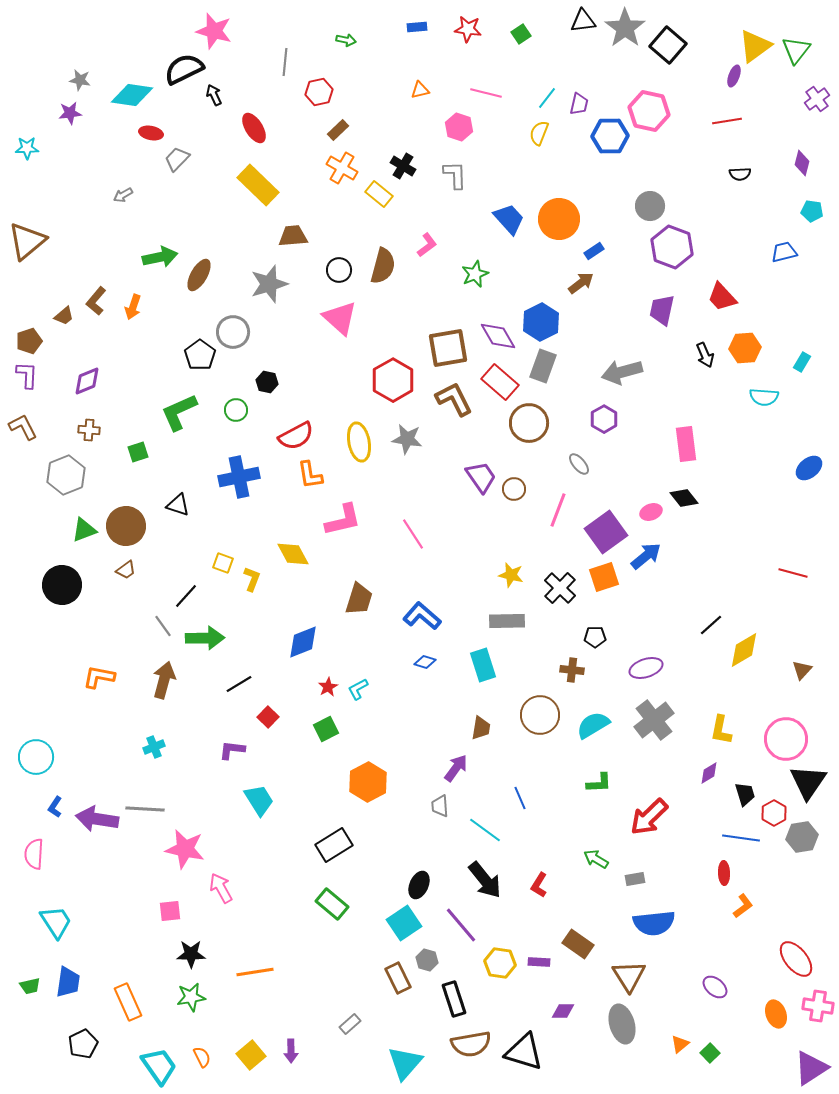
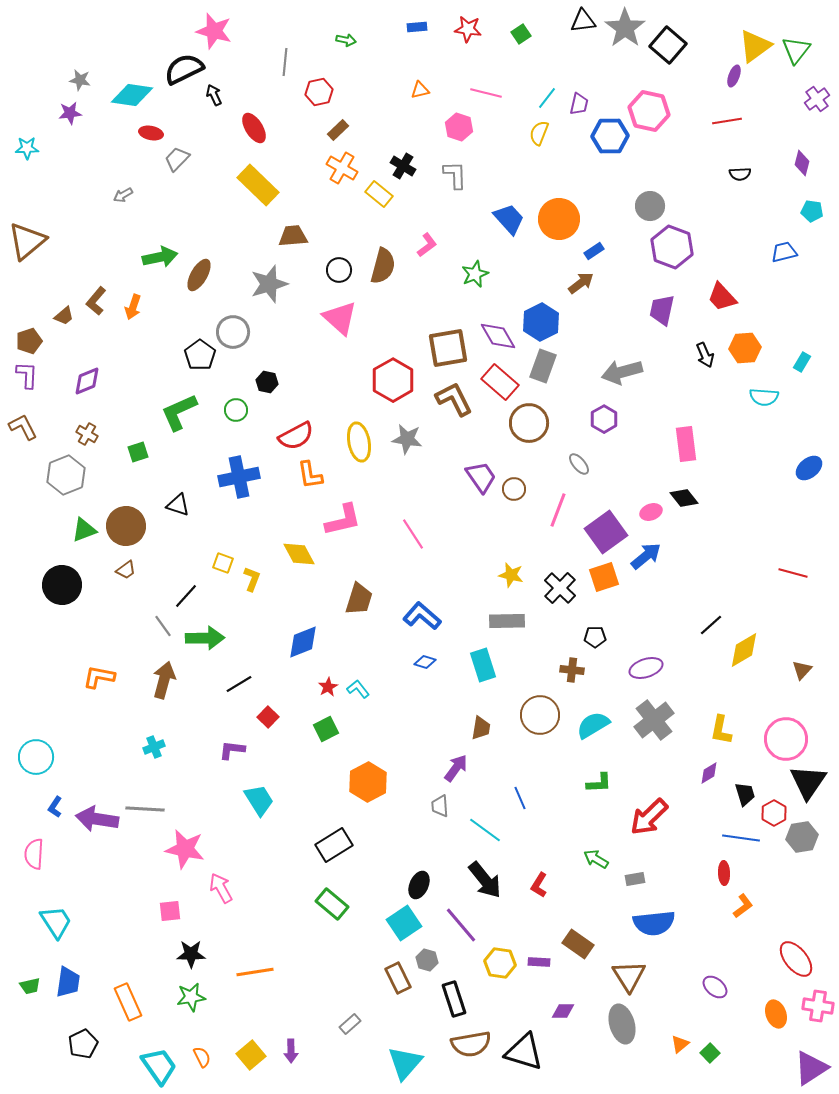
brown cross at (89, 430): moved 2 px left, 4 px down; rotated 25 degrees clockwise
yellow diamond at (293, 554): moved 6 px right
cyan L-shape at (358, 689): rotated 80 degrees clockwise
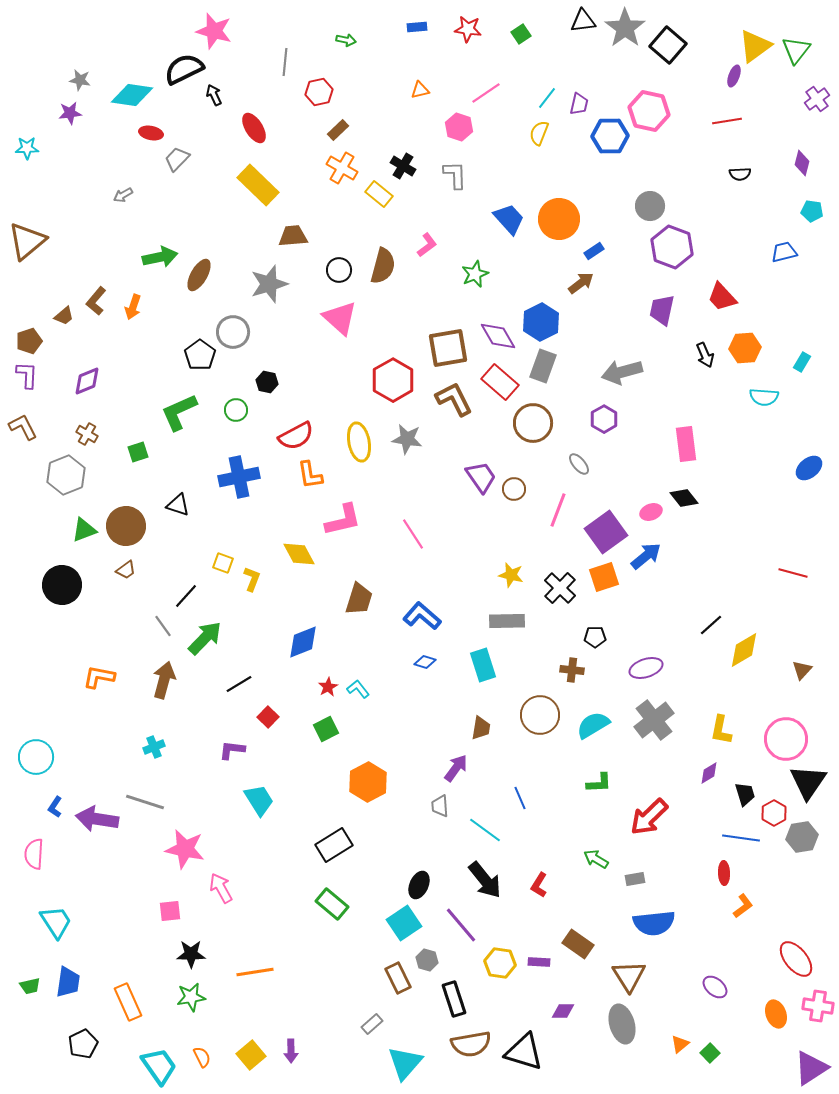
pink line at (486, 93): rotated 48 degrees counterclockwise
brown circle at (529, 423): moved 4 px right
green arrow at (205, 638): rotated 45 degrees counterclockwise
gray line at (145, 809): moved 7 px up; rotated 15 degrees clockwise
gray rectangle at (350, 1024): moved 22 px right
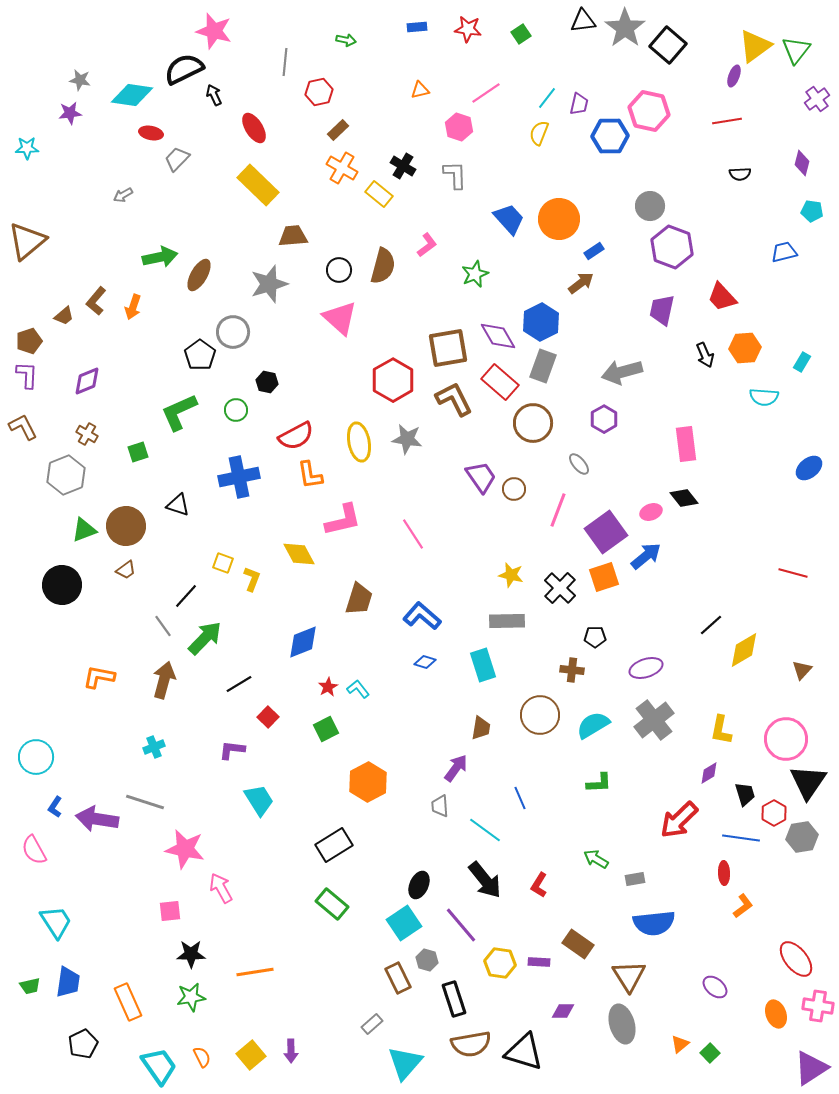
red arrow at (649, 817): moved 30 px right, 3 px down
pink semicircle at (34, 854): moved 4 px up; rotated 32 degrees counterclockwise
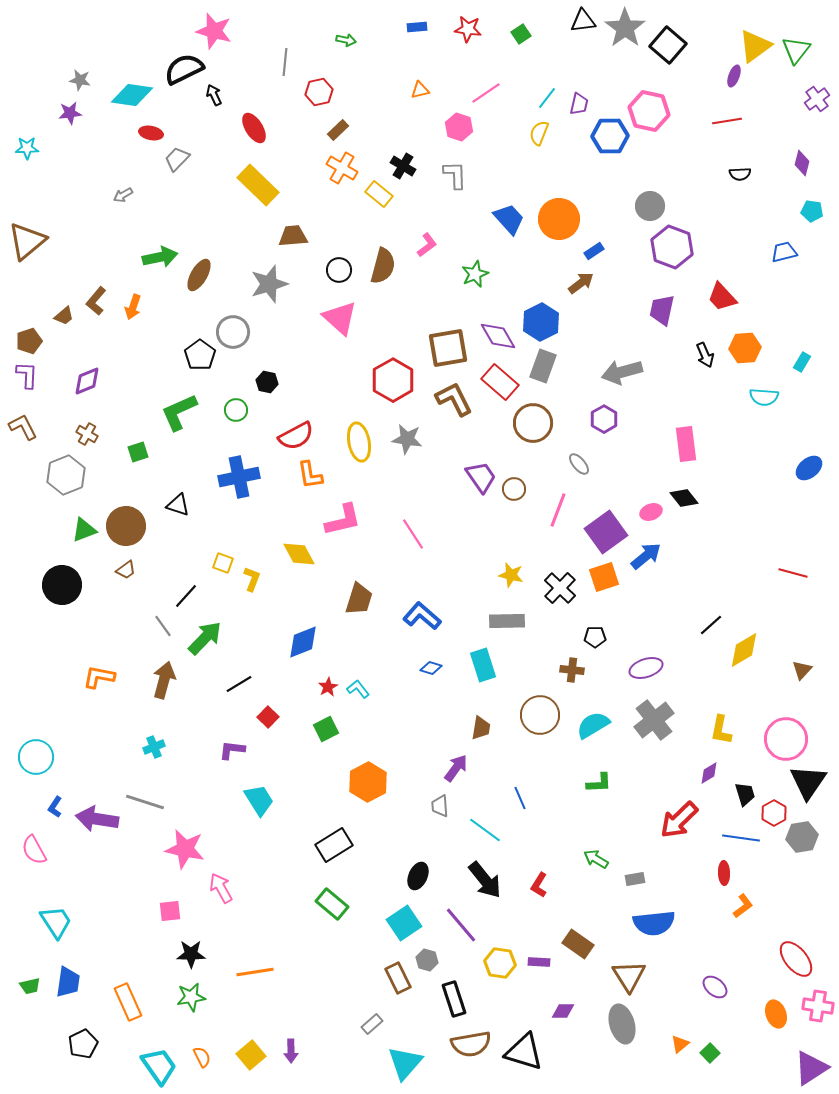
blue diamond at (425, 662): moved 6 px right, 6 px down
black ellipse at (419, 885): moved 1 px left, 9 px up
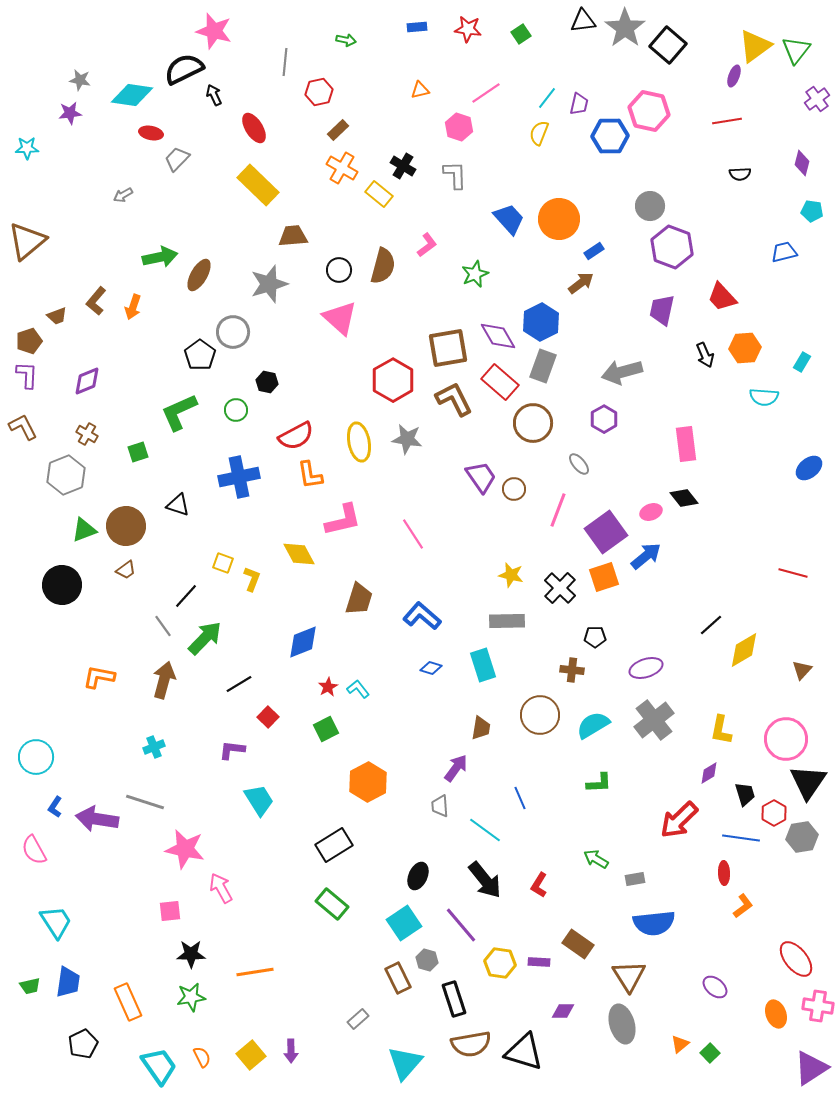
brown trapezoid at (64, 316): moved 7 px left; rotated 20 degrees clockwise
gray rectangle at (372, 1024): moved 14 px left, 5 px up
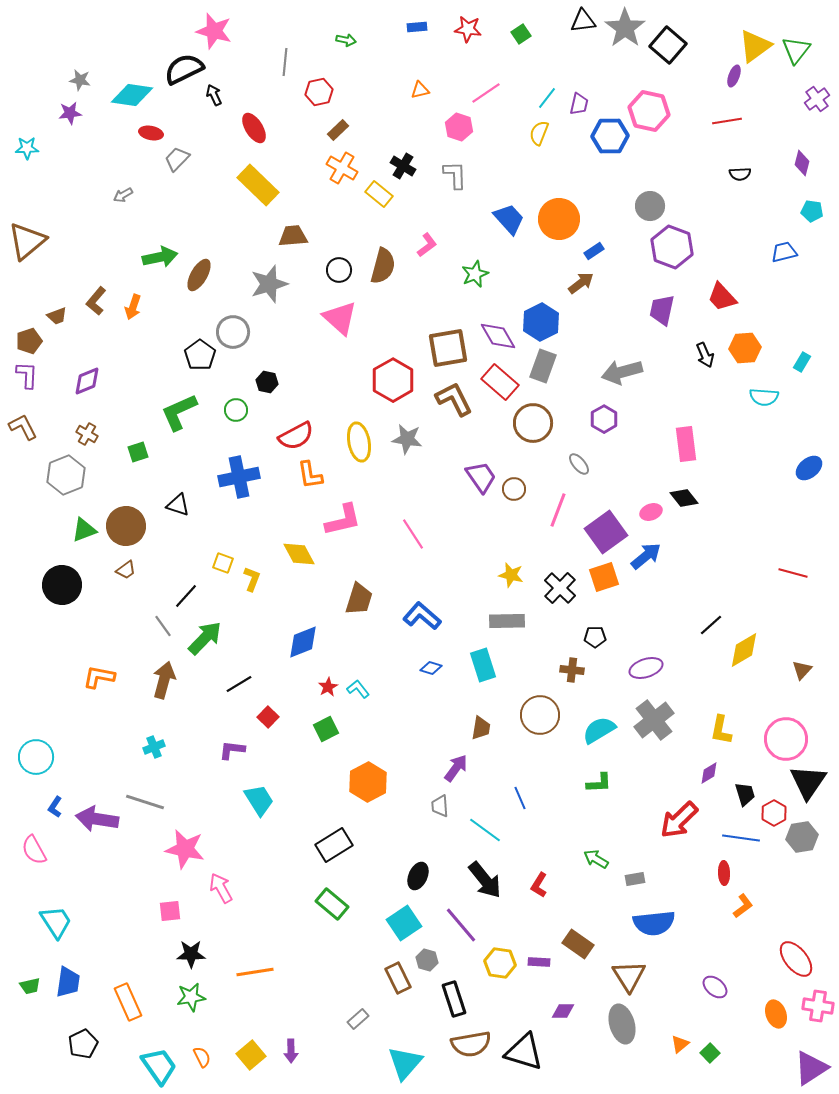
cyan semicircle at (593, 725): moved 6 px right, 5 px down
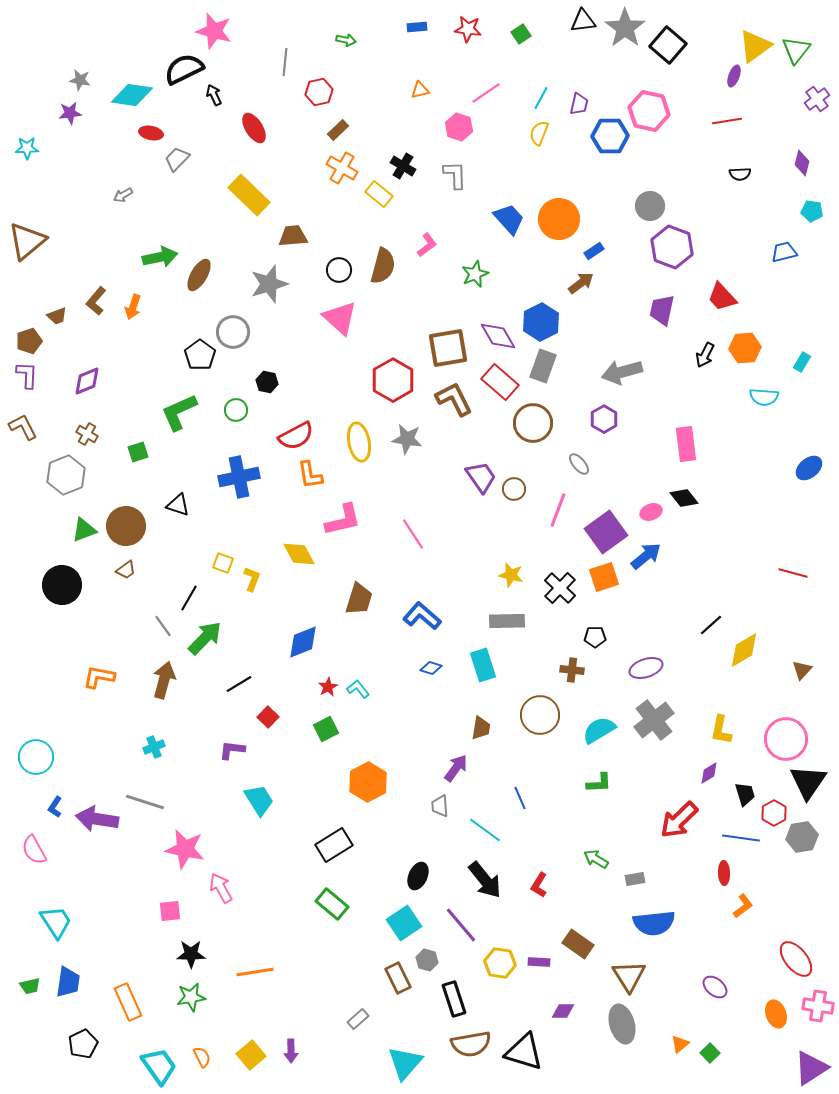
cyan line at (547, 98): moved 6 px left; rotated 10 degrees counterclockwise
yellow rectangle at (258, 185): moved 9 px left, 10 px down
black arrow at (705, 355): rotated 50 degrees clockwise
black line at (186, 596): moved 3 px right, 2 px down; rotated 12 degrees counterclockwise
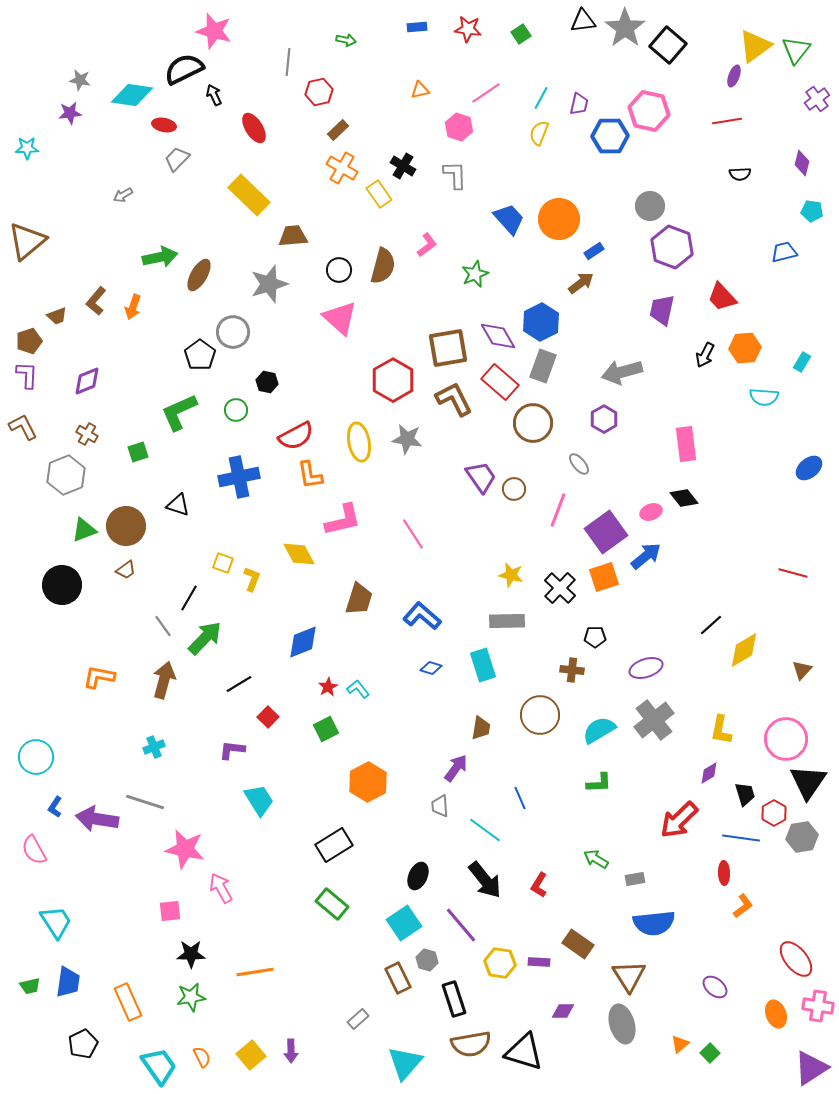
gray line at (285, 62): moved 3 px right
red ellipse at (151, 133): moved 13 px right, 8 px up
yellow rectangle at (379, 194): rotated 16 degrees clockwise
